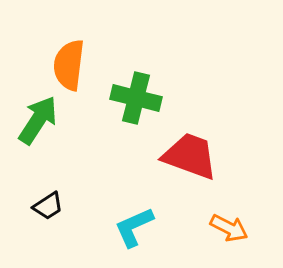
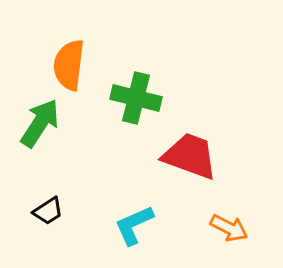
green arrow: moved 2 px right, 3 px down
black trapezoid: moved 5 px down
cyan L-shape: moved 2 px up
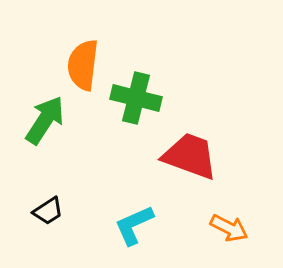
orange semicircle: moved 14 px right
green arrow: moved 5 px right, 3 px up
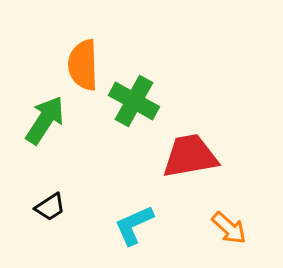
orange semicircle: rotated 9 degrees counterclockwise
green cross: moved 2 px left, 3 px down; rotated 15 degrees clockwise
red trapezoid: rotated 30 degrees counterclockwise
black trapezoid: moved 2 px right, 4 px up
orange arrow: rotated 15 degrees clockwise
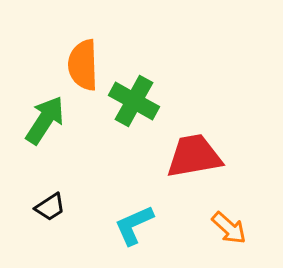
red trapezoid: moved 4 px right
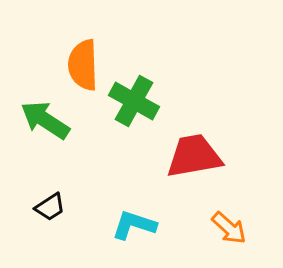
green arrow: rotated 90 degrees counterclockwise
cyan L-shape: rotated 42 degrees clockwise
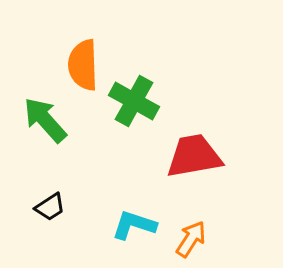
green arrow: rotated 15 degrees clockwise
orange arrow: moved 38 px left, 11 px down; rotated 99 degrees counterclockwise
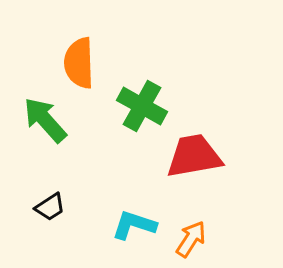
orange semicircle: moved 4 px left, 2 px up
green cross: moved 8 px right, 5 px down
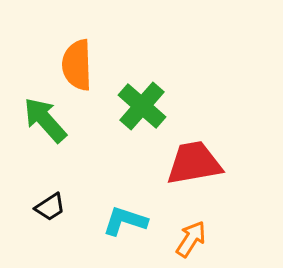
orange semicircle: moved 2 px left, 2 px down
green cross: rotated 12 degrees clockwise
red trapezoid: moved 7 px down
cyan L-shape: moved 9 px left, 4 px up
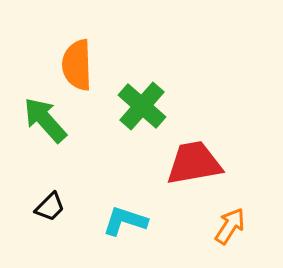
black trapezoid: rotated 12 degrees counterclockwise
orange arrow: moved 39 px right, 13 px up
